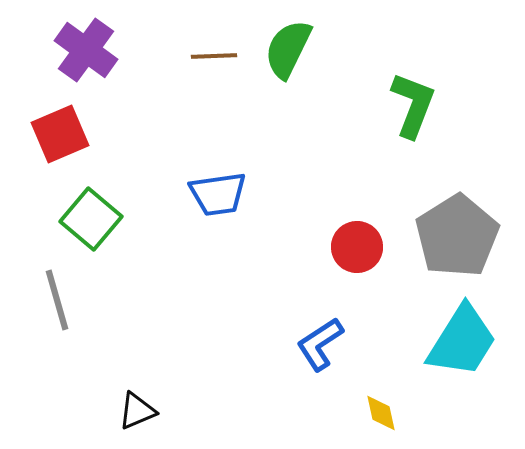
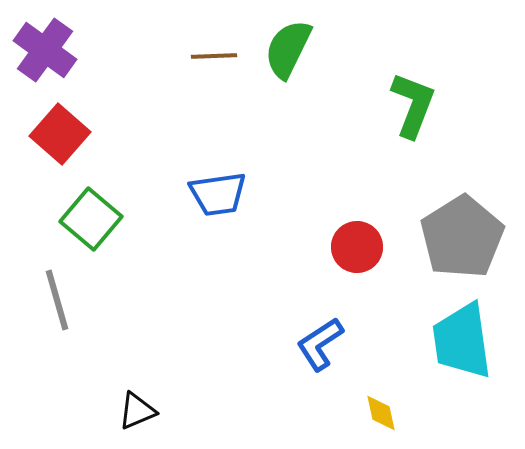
purple cross: moved 41 px left
red square: rotated 26 degrees counterclockwise
gray pentagon: moved 5 px right, 1 px down
cyan trapezoid: rotated 140 degrees clockwise
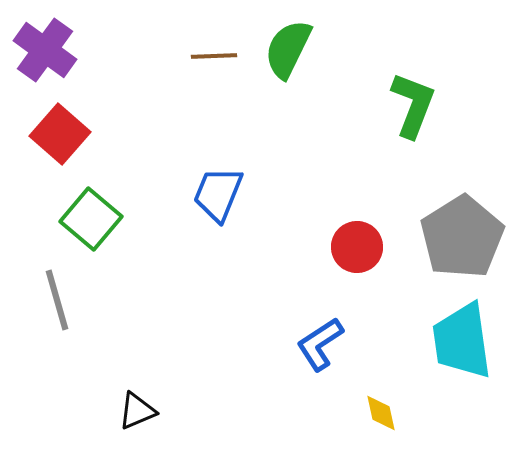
blue trapezoid: rotated 120 degrees clockwise
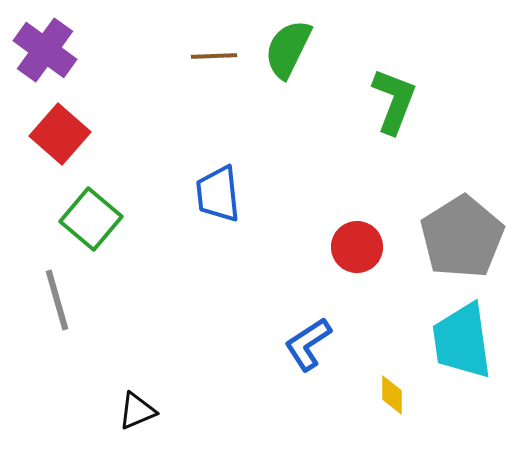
green L-shape: moved 19 px left, 4 px up
blue trapezoid: rotated 28 degrees counterclockwise
blue L-shape: moved 12 px left
yellow diamond: moved 11 px right, 18 px up; rotated 12 degrees clockwise
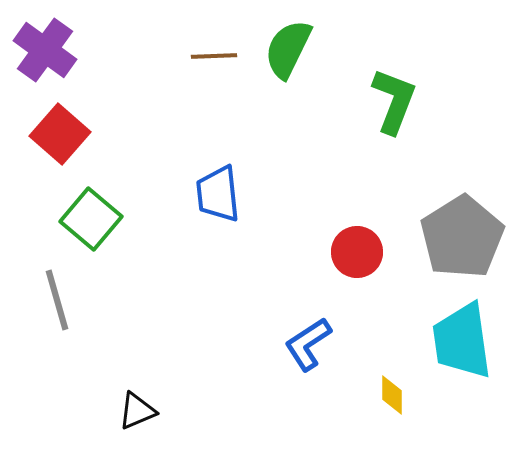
red circle: moved 5 px down
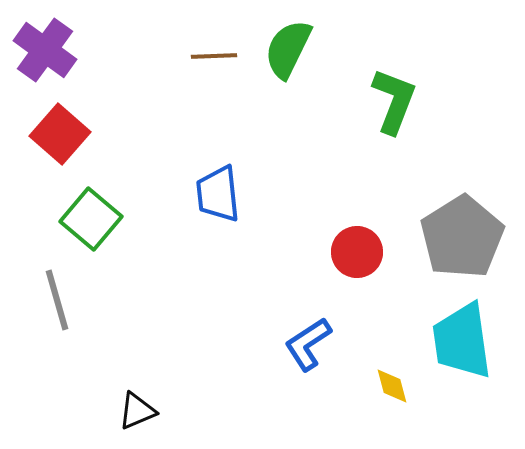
yellow diamond: moved 9 px up; rotated 15 degrees counterclockwise
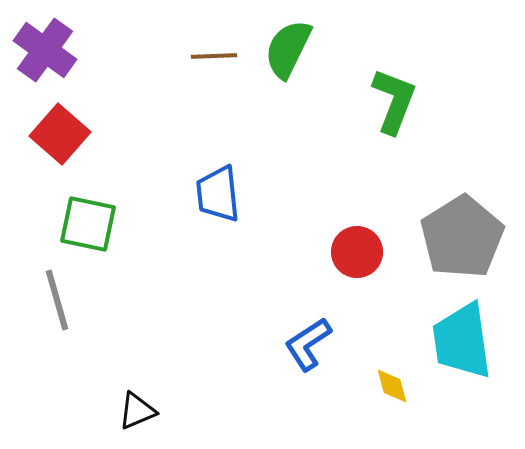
green square: moved 3 px left, 5 px down; rotated 28 degrees counterclockwise
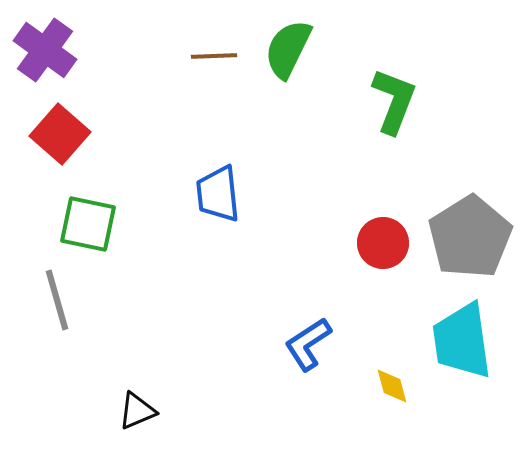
gray pentagon: moved 8 px right
red circle: moved 26 px right, 9 px up
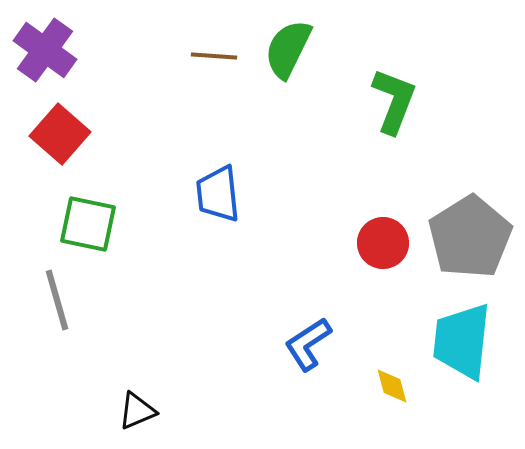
brown line: rotated 6 degrees clockwise
cyan trapezoid: rotated 14 degrees clockwise
